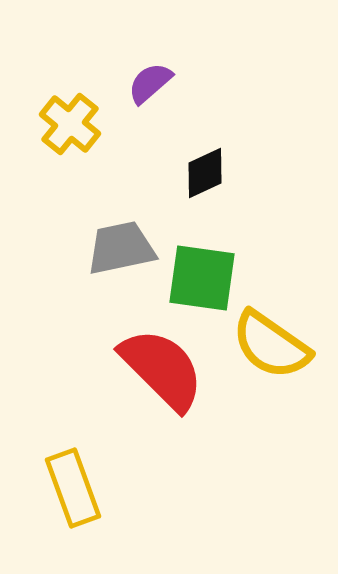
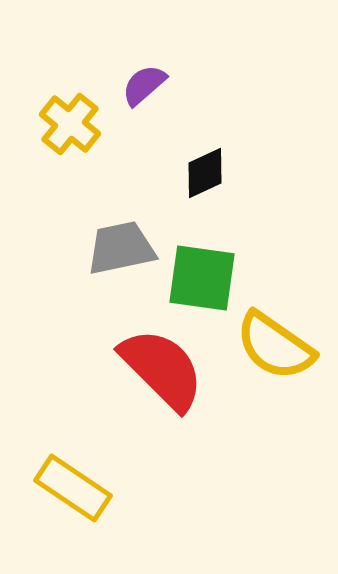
purple semicircle: moved 6 px left, 2 px down
yellow semicircle: moved 4 px right, 1 px down
yellow rectangle: rotated 36 degrees counterclockwise
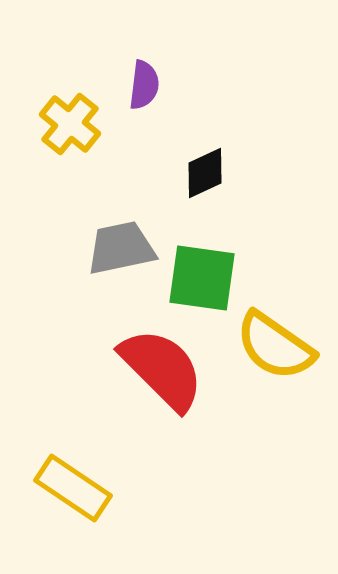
purple semicircle: rotated 138 degrees clockwise
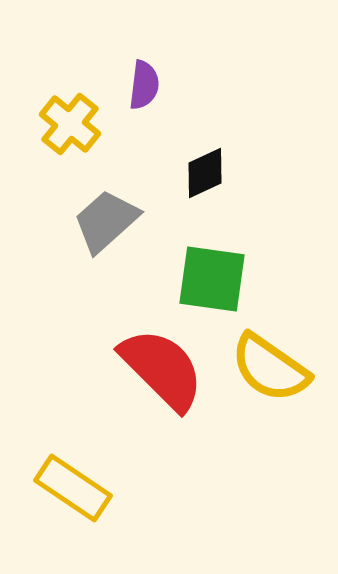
gray trapezoid: moved 15 px left, 27 px up; rotated 30 degrees counterclockwise
green square: moved 10 px right, 1 px down
yellow semicircle: moved 5 px left, 22 px down
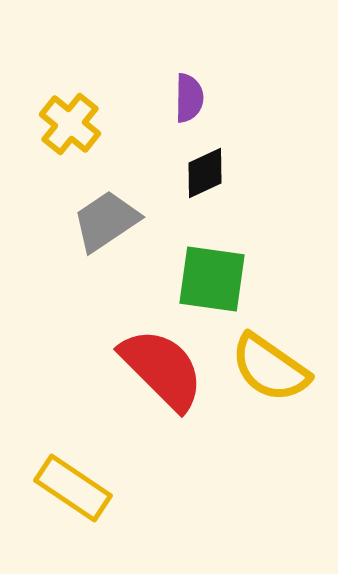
purple semicircle: moved 45 px right, 13 px down; rotated 6 degrees counterclockwise
gray trapezoid: rotated 8 degrees clockwise
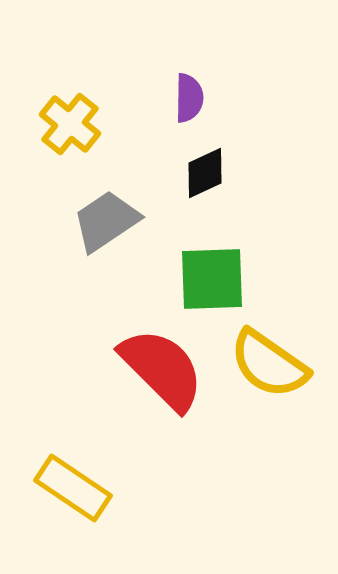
green square: rotated 10 degrees counterclockwise
yellow semicircle: moved 1 px left, 4 px up
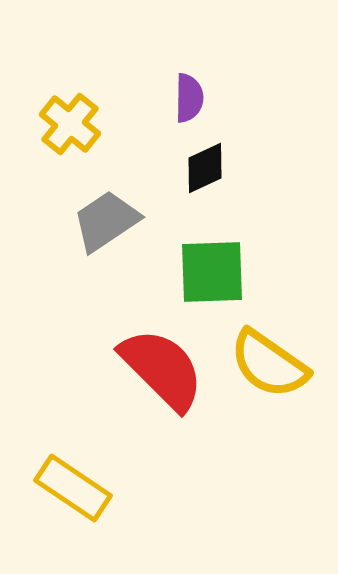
black diamond: moved 5 px up
green square: moved 7 px up
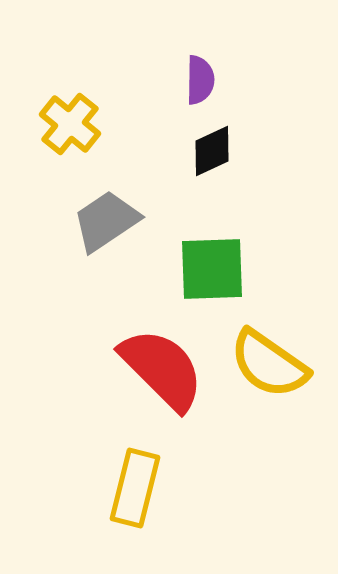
purple semicircle: moved 11 px right, 18 px up
black diamond: moved 7 px right, 17 px up
green square: moved 3 px up
yellow rectangle: moved 62 px right; rotated 70 degrees clockwise
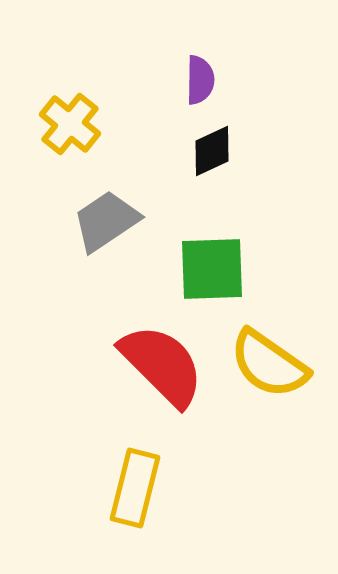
red semicircle: moved 4 px up
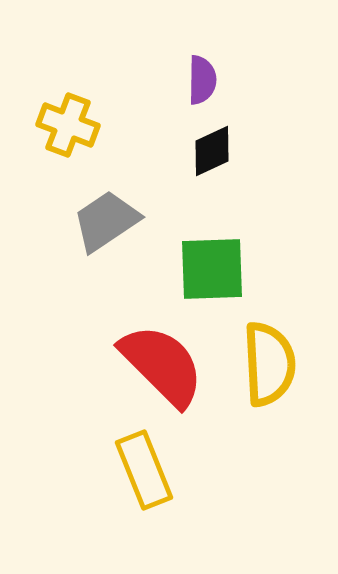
purple semicircle: moved 2 px right
yellow cross: moved 2 px left, 1 px down; rotated 18 degrees counterclockwise
yellow semicircle: rotated 128 degrees counterclockwise
yellow rectangle: moved 9 px right, 18 px up; rotated 36 degrees counterclockwise
